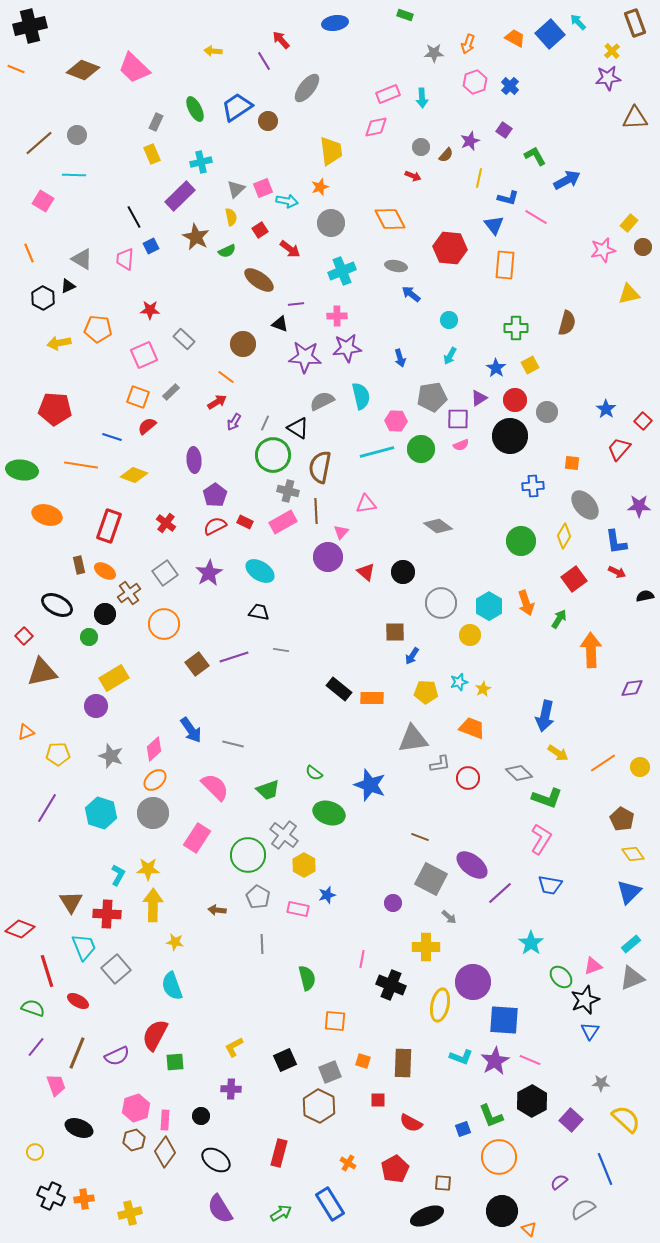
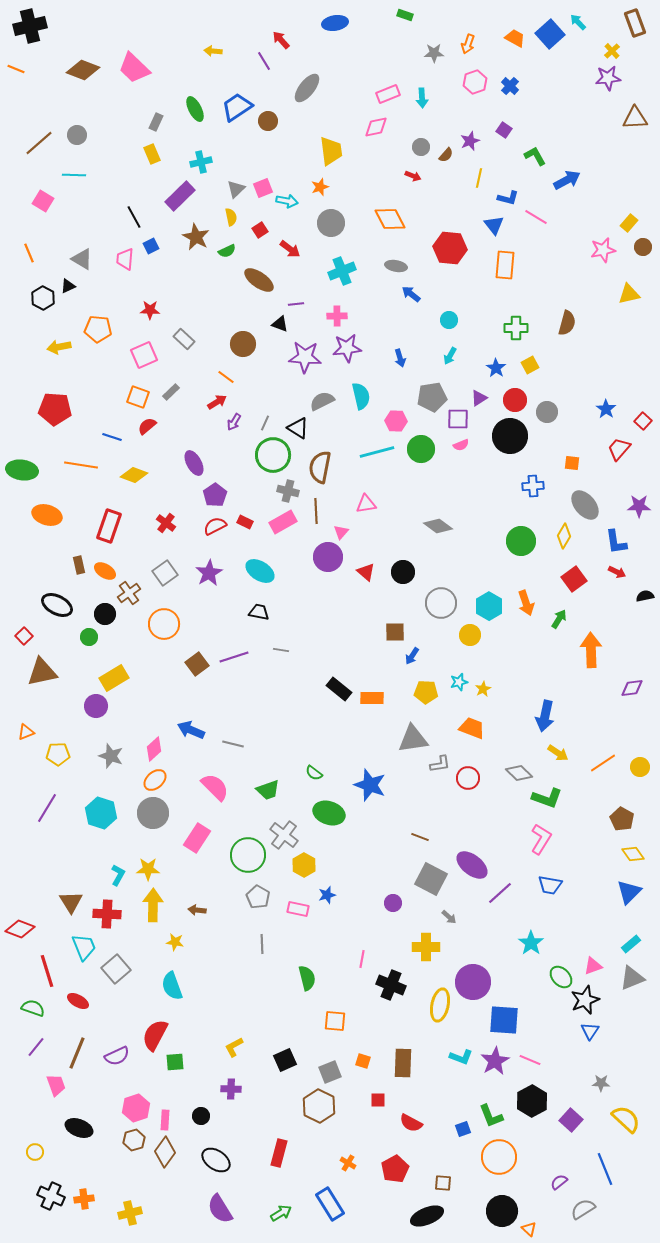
yellow arrow at (59, 343): moved 4 px down
purple ellipse at (194, 460): moved 3 px down; rotated 25 degrees counterclockwise
blue arrow at (191, 730): rotated 148 degrees clockwise
brown arrow at (217, 910): moved 20 px left
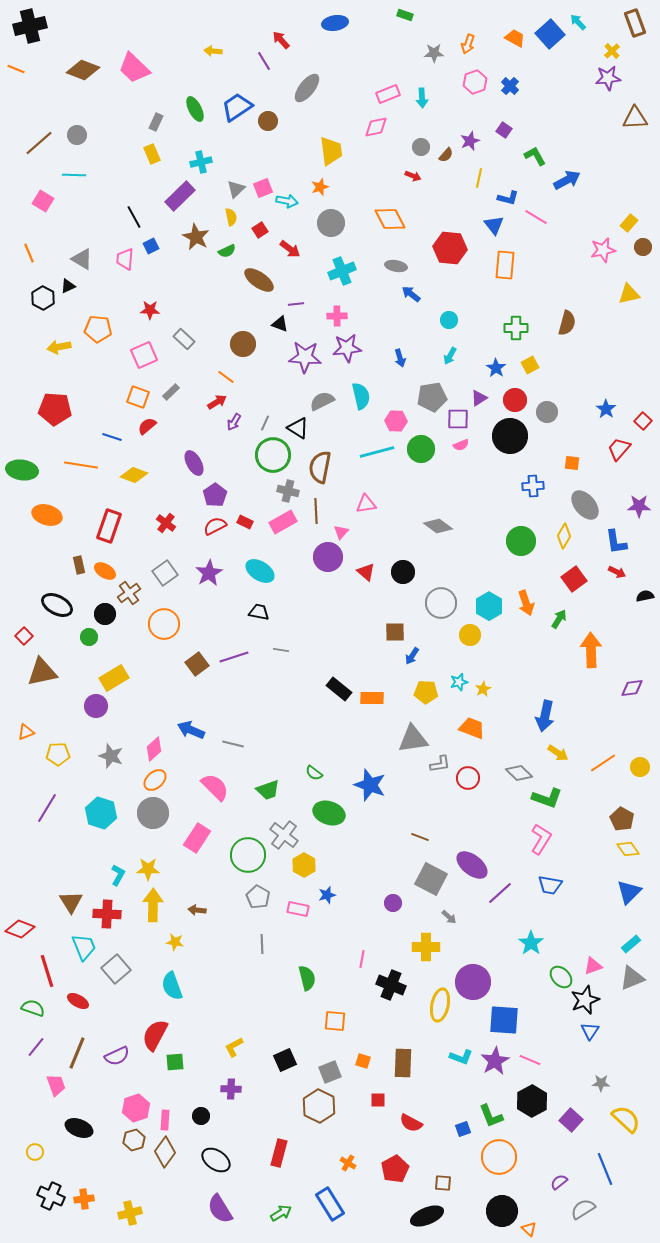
yellow diamond at (633, 854): moved 5 px left, 5 px up
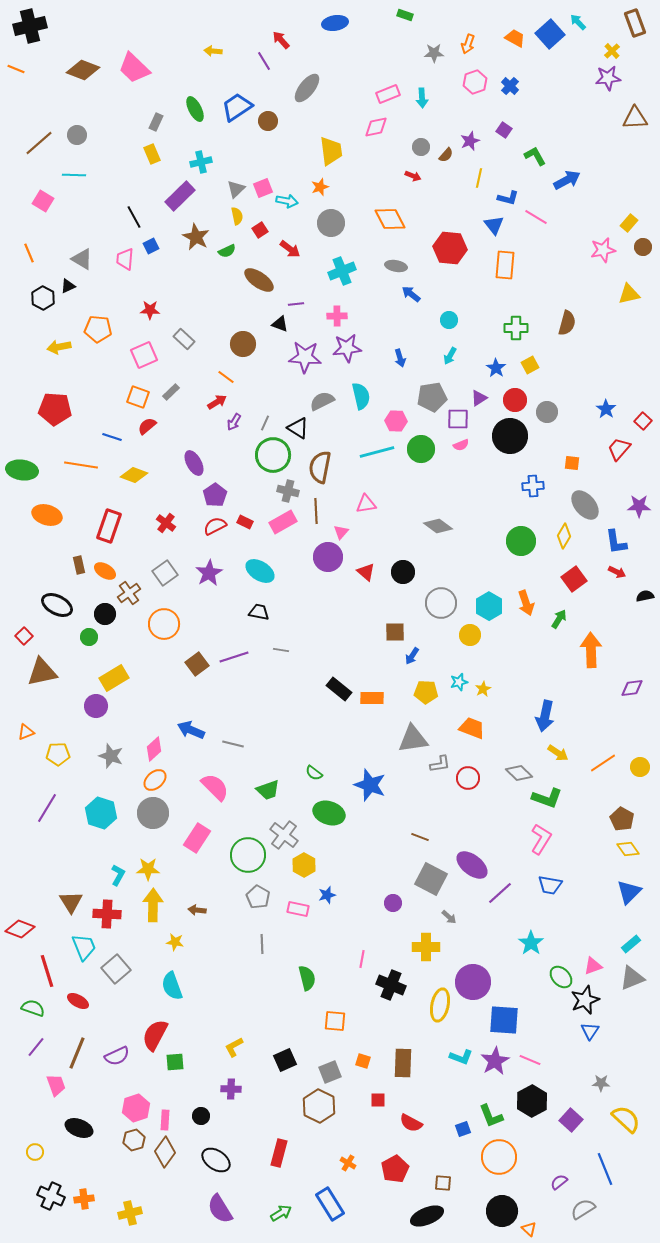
yellow semicircle at (231, 217): moved 6 px right, 1 px up
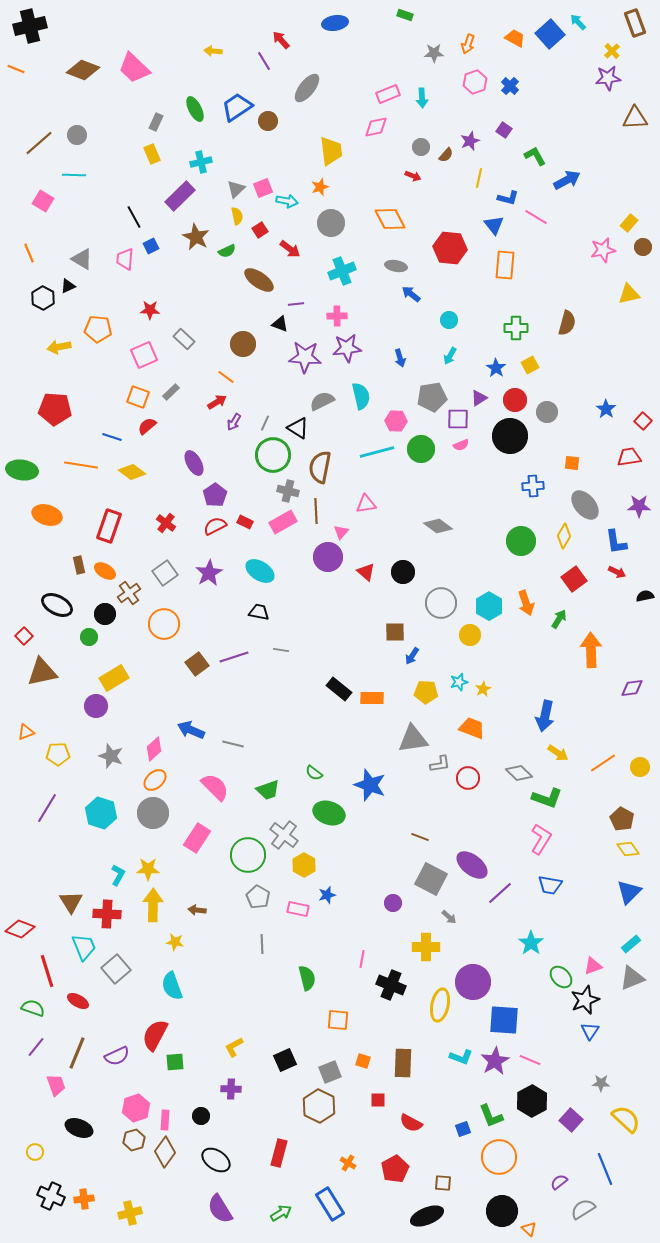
red trapezoid at (619, 449): moved 10 px right, 8 px down; rotated 40 degrees clockwise
yellow diamond at (134, 475): moved 2 px left, 3 px up; rotated 16 degrees clockwise
orange square at (335, 1021): moved 3 px right, 1 px up
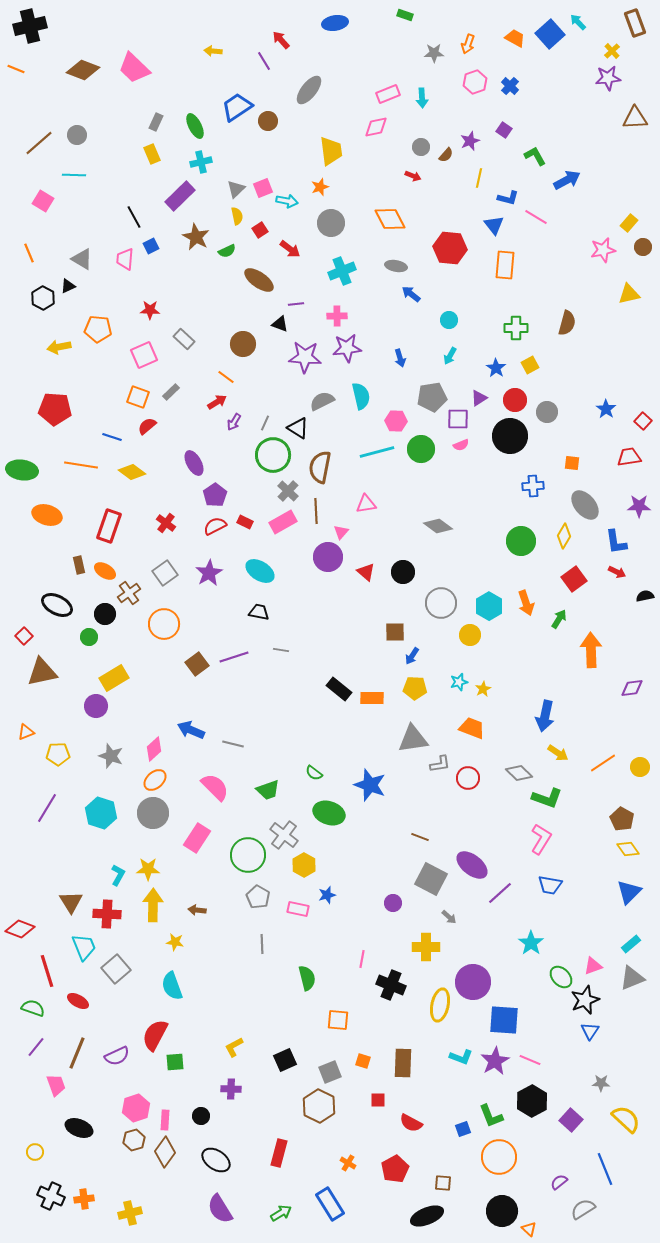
gray ellipse at (307, 88): moved 2 px right, 2 px down
green ellipse at (195, 109): moved 17 px down
gray cross at (288, 491): rotated 30 degrees clockwise
yellow pentagon at (426, 692): moved 11 px left, 4 px up
